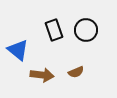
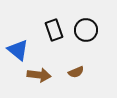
brown arrow: moved 3 px left
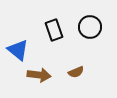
black circle: moved 4 px right, 3 px up
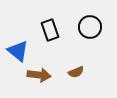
black rectangle: moved 4 px left
blue triangle: moved 1 px down
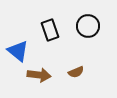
black circle: moved 2 px left, 1 px up
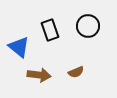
blue triangle: moved 1 px right, 4 px up
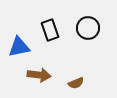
black circle: moved 2 px down
blue triangle: rotated 50 degrees counterclockwise
brown semicircle: moved 11 px down
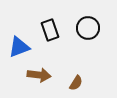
blue triangle: rotated 10 degrees counterclockwise
brown semicircle: rotated 35 degrees counterclockwise
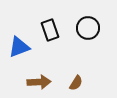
brown arrow: moved 7 px down; rotated 10 degrees counterclockwise
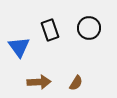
black circle: moved 1 px right
blue triangle: rotated 45 degrees counterclockwise
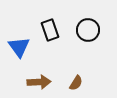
black circle: moved 1 px left, 2 px down
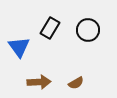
black rectangle: moved 2 px up; rotated 50 degrees clockwise
brown semicircle: rotated 28 degrees clockwise
